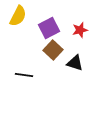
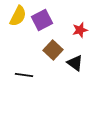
purple square: moved 7 px left, 8 px up
black triangle: rotated 18 degrees clockwise
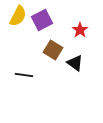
red star: rotated 21 degrees counterclockwise
brown square: rotated 12 degrees counterclockwise
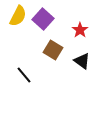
purple square: moved 1 px right, 1 px up; rotated 20 degrees counterclockwise
black triangle: moved 7 px right, 2 px up
black line: rotated 42 degrees clockwise
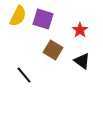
purple square: rotated 25 degrees counterclockwise
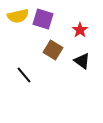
yellow semicircle: rotated 50 degrees clockwise
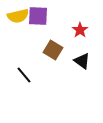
purple square: moved 5 px left, 3 px up; rotated 15 degrees counterclockwise
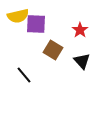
purple square: moved 2 px left, 8 px down
black triangle: rotated 12 degrees clockwise
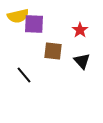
purple square: moved 2 px left
brown square: moved 1 px down; rotated 24 degrees counterclockwise
